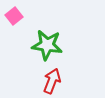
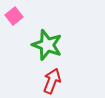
green star: rotated 12 degrees clockwise
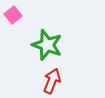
pink square: moved 1 px left, 1 px up
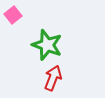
red arrow: moved 1 px right, 3 px up
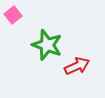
red arrow: moved 24 px right, 12 px up; rotated 45 degrees clockwise
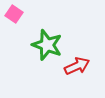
pink square: moved 1 px right, 1 px up; rotated 18 degrees counterclockwise
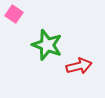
red arrow: moved 2 px right; rotated 10 degrees clockwise
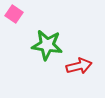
green star: rotated 12 degrees counterclockwise
